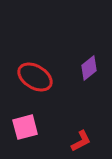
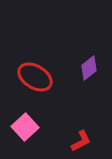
pink square: rotated 28 degrees counterclockwise
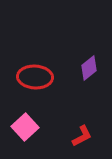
red ellipse: rotated 28 degrees counterclockwise
red L-shape: moved 1 px right, 5 px up
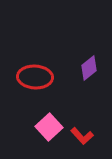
pink square: moved 24 px right
red L-shape: rotated 75 degrees clockwise
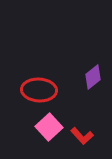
purple diamond: moved 4 px right, 9 px down
red ellipse: moved 4 px right, 13 px down
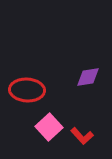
purple diamond: moved 5 px left; rotated 30 degrees clockwise
red ellipse: moved 12 px left
